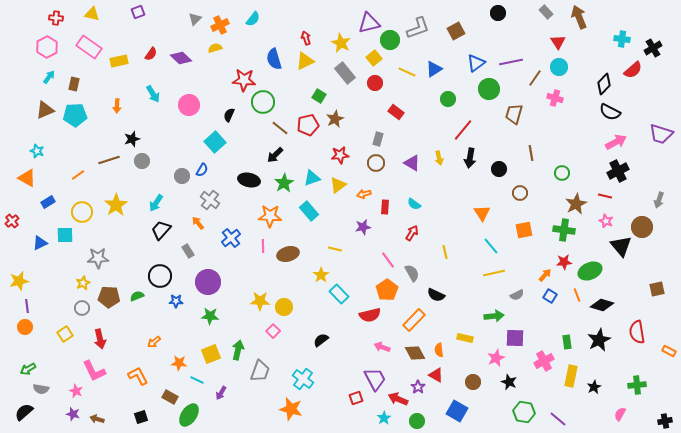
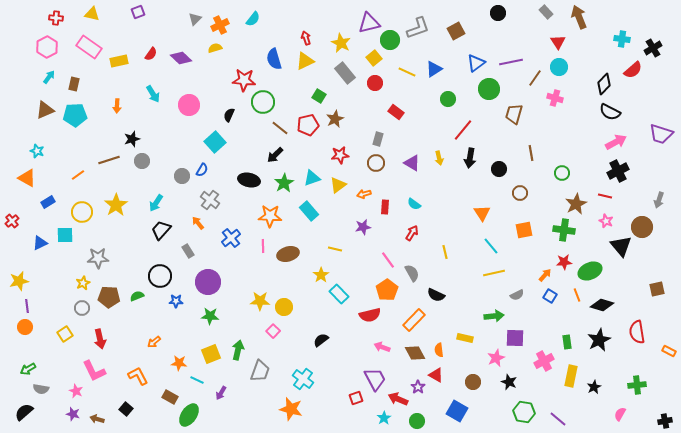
black square at (141, 417): moved 15 px left, 8 px up; rotated 32 degrees counterclockwise
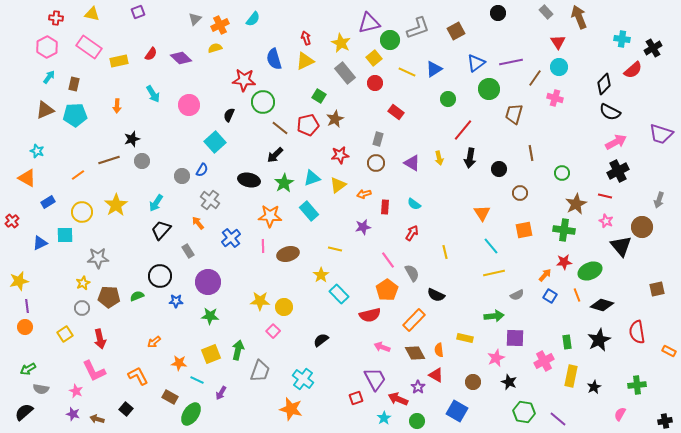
green ellipse at (189, 415): moved 2 px right, 1 px up
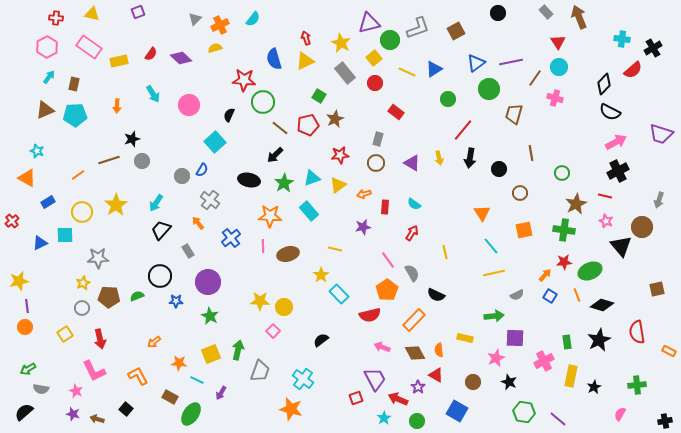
green star at (210, 316): rotated 24 degrees clockwise
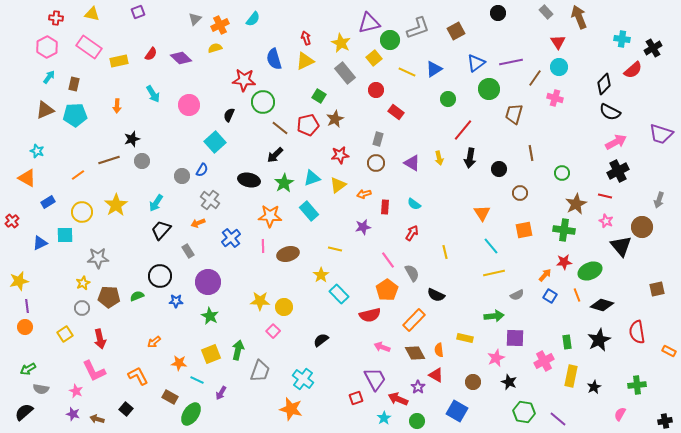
red circle at (375, 83): moved 1 px right, 7 px down
orange arrow at (198, 223): rotated 72 degrees counterclockwise
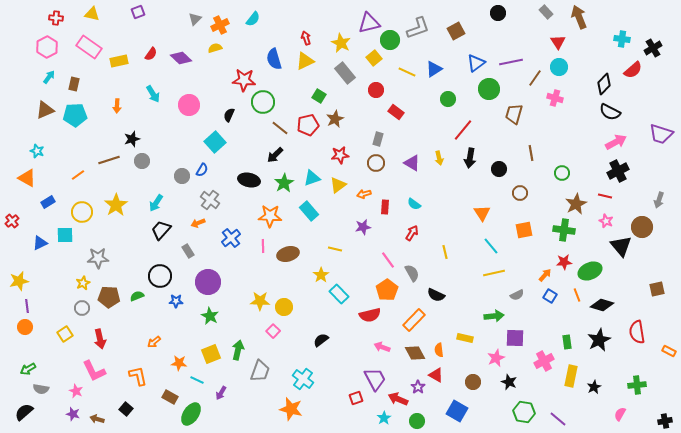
orange L-shape at (138, 376): rotated 15 degrees clockwise
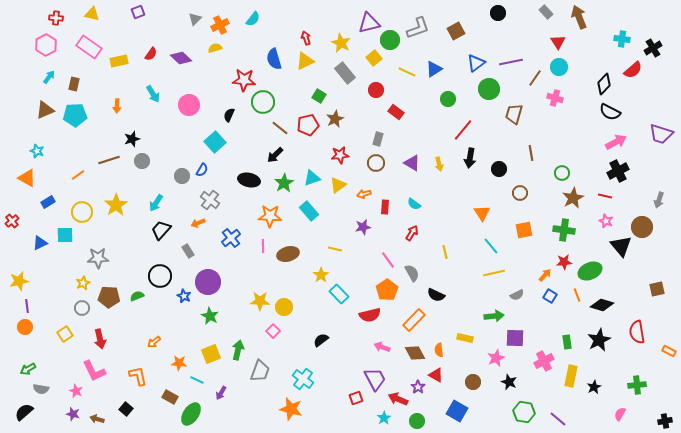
pink hexagon at (47, 47): moved 1 px left, 2 px up
yellow arrow at (439, 158): moved 6 px down
brown star at (576, 204): moved 3 px left, 6 px up
blue star at (176, 301): moved 8 px right, 5 px up; rotated 24 degrees clockwise
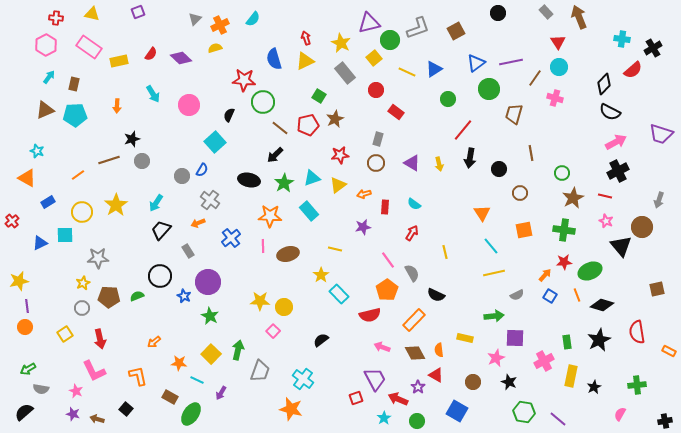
yellow square at (211, 354): rotated 24 degrees counterclockwise
